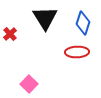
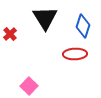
blue diamond: moved 3 px down
red ellipse: moved 2 px left, 2 px down
pink square: moved 2 px down
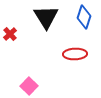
black triangle: moved 1 px right, 1 px up
blue diamond: moved 1 px right, 9 px up
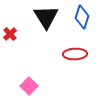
blue diamond: moved 2 px left
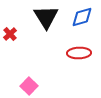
blue diamond: rotated 55 degrees clockwise
red ellipse: moved 4 px right, 1 px up
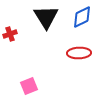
blue diamond: rotated 10 degrees counterclockwise
red cross: rotated 24 degrees clockwise
pink square: rotated 24 degrees clockwise
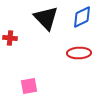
black triangle: moved 1 px down; rotated 12 degrees counterclockwise
red cross: moved 4 px down; rotated 24 degrees clockwise
pink square: rotated 12 degrees clockwise
